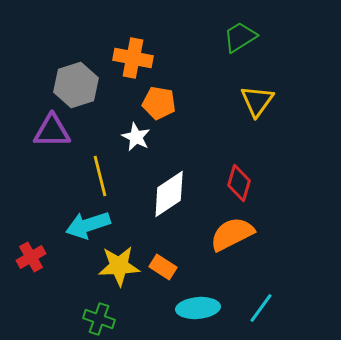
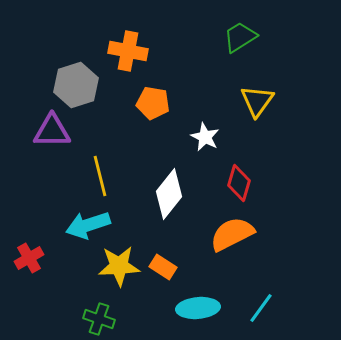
orange cross: moved 5 px left, 7 px up
orange pentagon: moved 6 px left
white star: moved 69 px right
white diamond: rotated 18 degrees counterclockwise
red cross: moved 2 px left, 1 px down
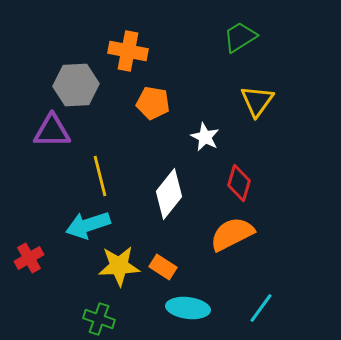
gray hexagon: rotated 15 degrees clockwise
cyan ellipse: moved 10 px left; rotated 12 degrees clockwise
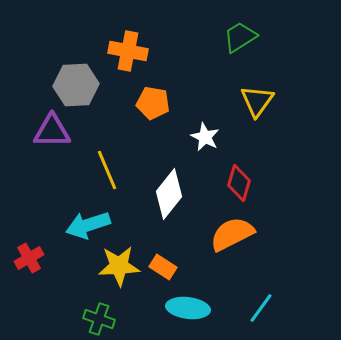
yellow line: moved 7 px right, 6 px up; rotated 9 degrees counterclockwise
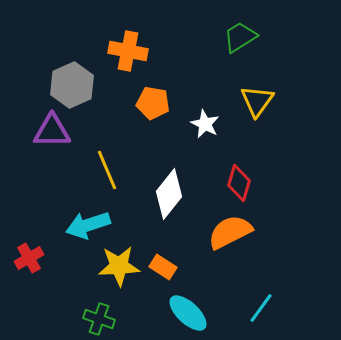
gray hexagon: moved 4 px left; rotated 21 degrees counterclockwise
white star: moved 13 px up
orange semicircle: moved 2 px left, 2 px up
cyan ellipse: moved 5 px down; rotated 36 degrees clockwise
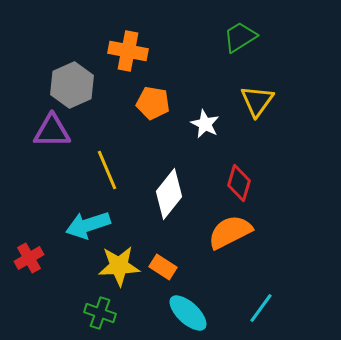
green cross: moved 1 px right, 6 px up
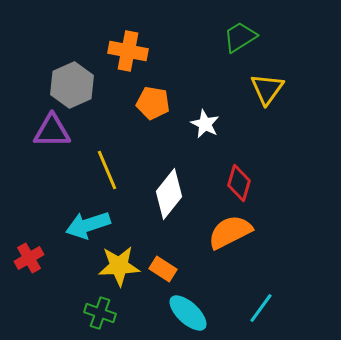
yellow triangle: moved 10 px right, 12 px up
orange rectangle: moved 2 px down
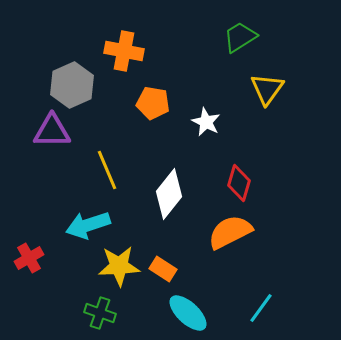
orange cross: moved 4 px left
white star: moved 1 px right, 2 px up
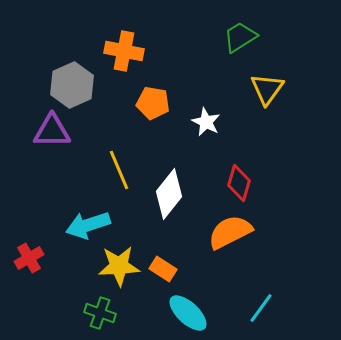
yellow line: moved 12 px right
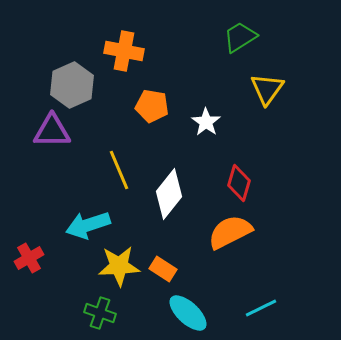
orange pentagon: moved 1 px left, 3 px down
white star: rotated 8 degrees clockwise
cyan line: rotated 28 degrees clockwise
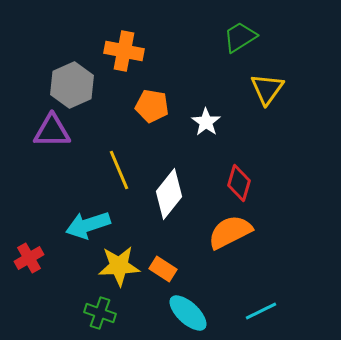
cyan line: moved 3 px down
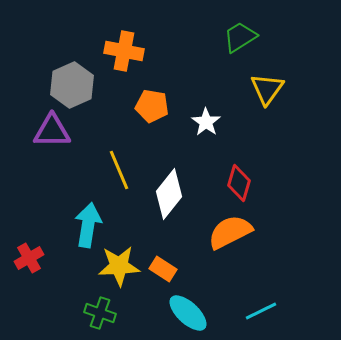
cyan arrow: rotated 117 degrees clockwise
